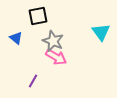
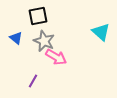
cyan triangle: rotated 12 degrees counterclockwise
gray star: moved 9 px left
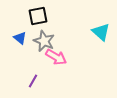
blue triangle: moved 4 px right
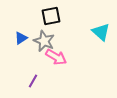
black square: moved 13 px right
blue triangle: moved 1 px right; rotated 48 degrees clockwise
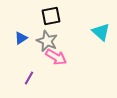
gray star: moved 3 px right
purple line: moved 4 px left, 3 px up
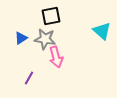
cyan triangle: moved 1 px right, 1 px up
gray star: moved 2 px left, 2 px up; rotated 15 degrees counterclockwise
pink arrow: rotated 45 degrees clockwise
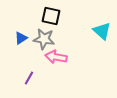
black square: rotated 24 degrees clockwise
gray star: moved 1 px left
pink arrow: rotated 115 degrees clockwise
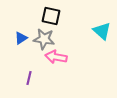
purple line: rotated 16 degrees counterclockwise
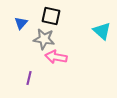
blue triangle: moved 15 px up; rotated 16 degrees counterclockwise
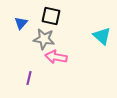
cyan triangle: moved 5 px down
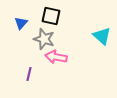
gray star: rotated 10 degrees clockwise
purple line: moved 4 px up
